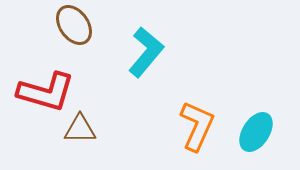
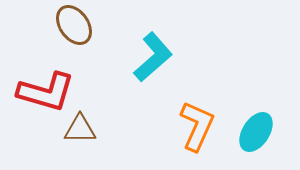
cyan L-shape: moved 7 px right, 5 px down; rotated 9 degrees clockwise
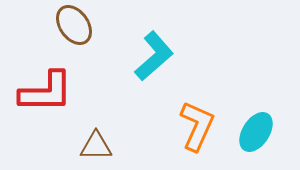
cyan L-shape: moved 1 px right, 1 px up
red L-shape: rotated 16 degrees counterclockwise
brown triangle: moved 16 px right, 17 px down
